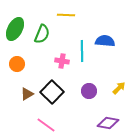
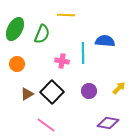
cyan line: moved 1 px right, 2 px down
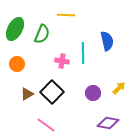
blue semicircle: moved 2 px right; rotated 72 degrees clockwise
purple circle: moved 4 px right, 2 px down
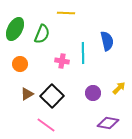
yellow line: moved 2 px up
orange circle: moved 3 px right
black square: moved 4 px down
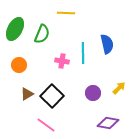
blue semicircle: moved 3 px down
orange circle: moved 1 px left, 1 px down
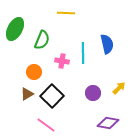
green semicircle: moved 6 px down
orange circle: moved 15 px right, 7 px down
